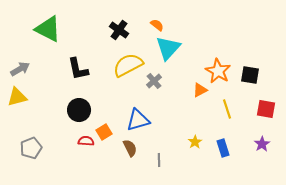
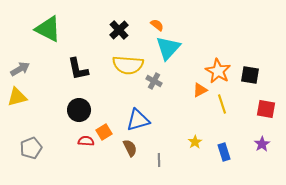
black cross: rotated 12 degrees clockwise
yellow semicircle: rotated 148 degrees counterclockwise
gray cross: rotated 21 degrees counterclockwise
yellow line: moved 5 px left, 5 px up
blue rectangle: moved 1 px right, 4 px down
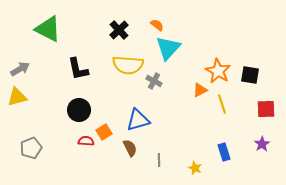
red square: rotated 12 degrees counterclockwise
yellow star: moved 26 px down; rotated 16 degrees counterclockwise
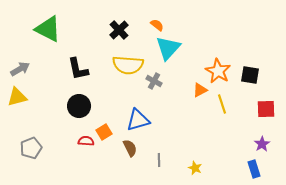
black circle: moved 4 px up
blue rectangle: moved 30 px right, 17 px down
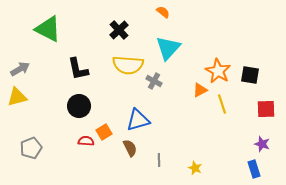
orange semicircle: moved 6 px right, 13 px up
purple star: rotated 21 degrees counterclockwise
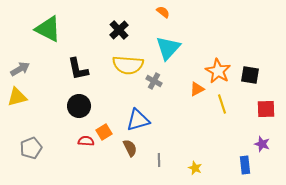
orange triangle: moved 3 px left, 1 px up
blue rectangle: moved 9 px left, 4 px up; rotated 12 degrees clockwise
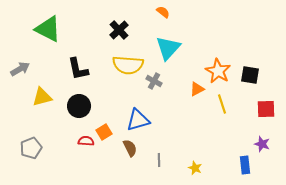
yellow triangle: moved 25 px right
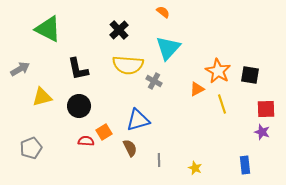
purple star: moved 12 px up
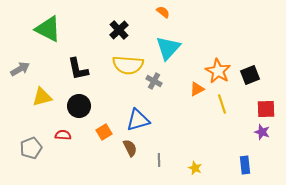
black square: rotated 30 degrees counterclockwise
red semicircle: moved 23 px left, 6 px up
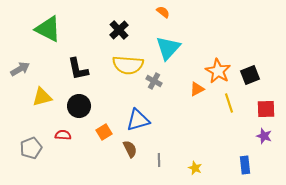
yellow line: moved 7 px right, 1 px up
purple star: moved 2 px right, 4 px down
brown semicircle: moved 1 px down
